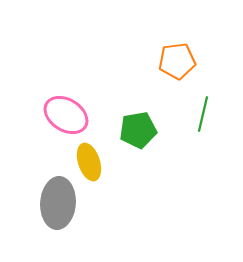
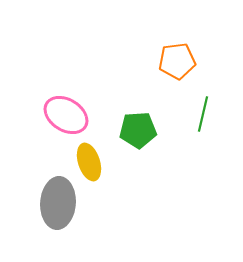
green pentagon: rotated 6 degrees clockwise
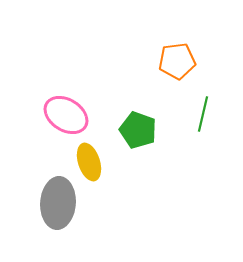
green pentagon: rotated 24 degrees clockwise
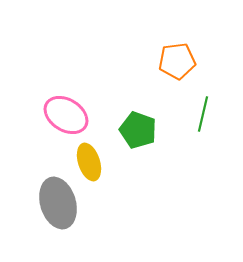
gray ellipse: rotated 21 degrees counterclockwise
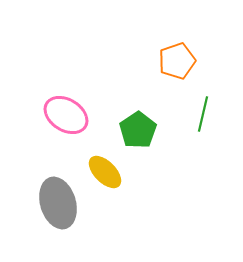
orange pentagon: rotated 12 degrees counterclockwise
green pentagon: rotated 18 degrees clockwise
yellow ellipse: moved 16 px right, 10 px down; rotated 27 degrees counterclockwise
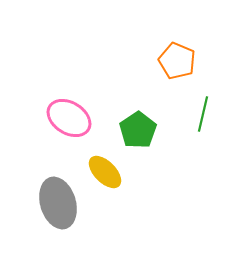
orange pentagon: rotated 30 degrees counterclockwise
pink ellipse: moved 3 px right, 3 px down
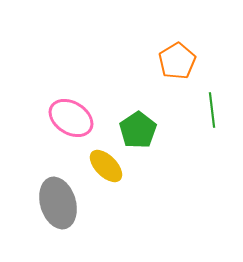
orange pentagon: rotated 18 degrees clockwise
green line: moved 9 px right, 4 px up; rotated 20 degrees counterclockwise
pink ellipse: moved 2 px right
yellow ellipse: moved 1 px right, 6 px up
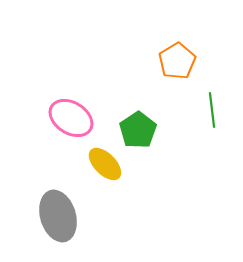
yellow ellipse: moved 1 px left, 2 px up
gray ellipse: moved 13 px down
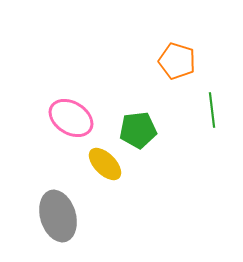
orange pentagon: rotated 24 degrees counterclockwise
green pentagon: rotated 27 degrees clockwise
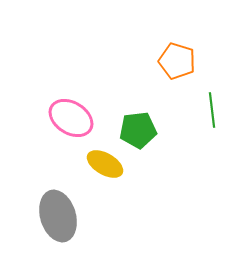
yellow ellipse: rotated 15 degrees counterclockwise
